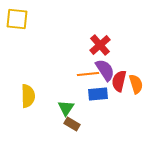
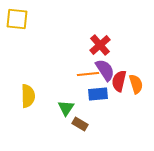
brown rectangle: moved 8 px right
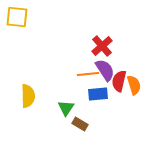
yellow square: moved 2 px up
red cross: moved 2 px right, 1 px down
orange semicircle: moved 2 px left, 1 px down
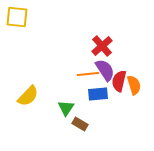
yellow semicircle: rotated 45 degrees clockwise
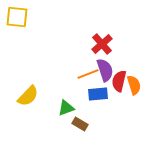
red cross: moved 2 px up
purple semicircle: rotated 15 degrees clockwise
orange line: rotated 15 degrees counterclockwise
green triangle: rotated 36 degrees clockwise
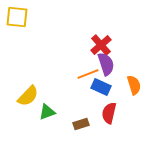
red cross: moved 1 px left, 1 px down
purple semicircle: moved 1 px right, 6 px up
red semicircle: moved 10 px left, 32 px down
blue rectangle: moved 3 px right, 7 px up; rotated 30 degrees clockwise
green triangle: moved 19 px left, 4 px down
brown rectangle: moved 1 px right; rotated 49 degrees counterclockwise
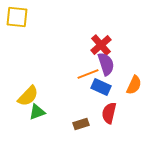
orange semicircle: rotated 42 degrees clockwise
green triangle: moved 10 px left
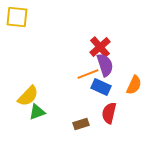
red cross: moved 1 px left, 2 px down
purple semicircle: moved 1 px left, 1 px down
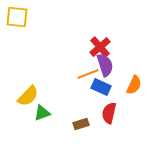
green triangle: moved 5 px right, 1 px down
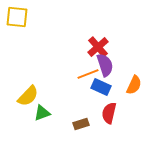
red cross: moved 2 px left
